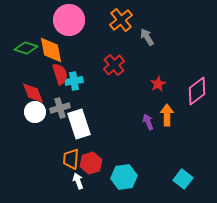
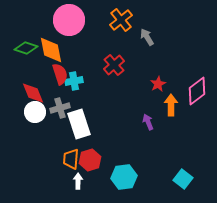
orange arrow: moved 4 px right, 10 px up
red hexagon: moved 1 px left, 3 px up
white arrow: rotated 21 degrees clockwise
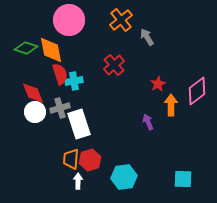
cyan square: rotated 36 degrees counterclockwise
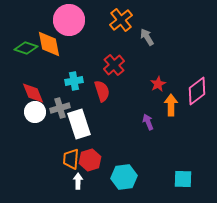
orange diamond: moved 2 px left, 6 px up
red semicircle: moved 42 px right, 17 px down
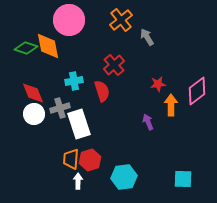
orange diamond: moved 1 px left, 2 px down
red star: rotated 21 degrees clockwise
white circle: moved 1 px left, 2 px down
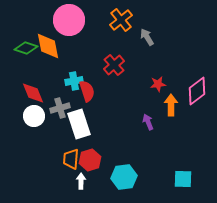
red semicircle: moved 15 px left
white circle: moved 2 px down
white arrow: moved 3 px right
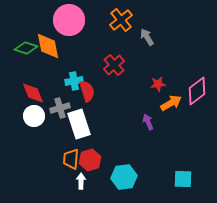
orange arrow: moved 2 px up; rotated 60 degrees clockwise
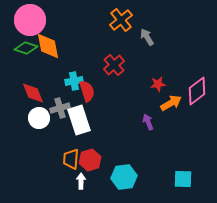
pink circle: moved 39 px left
white circle: moved 5 px right, 2 px down
white rectangle: moved 4 px up
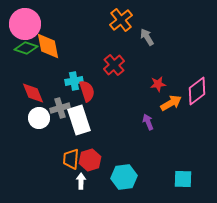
pink circle: moved 5 px left, 4 px down
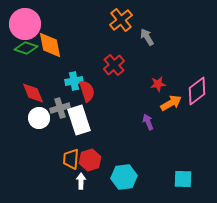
orange diamond: moved 2 px right, 1 px up
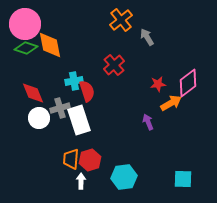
pink diamond: moved 9 px left, 8 px up
